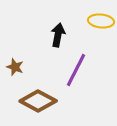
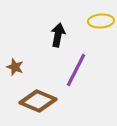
yellow ellipse: rotated 10 degrees counterclockwise
brown diamond: rotated 6 degrees counterclockwise
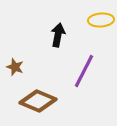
yellow ellipse: moved 1 px up
purple line: moved 8 px right, 1 px down
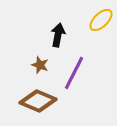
yellow ellipse: rotated 40 degrees counterclockwise
brown star: moved 25 px right, 2 px up
purple line: moved 10 px left, 2 px down
